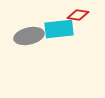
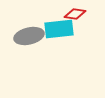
red diamond: moved 3 px left, 1 px up
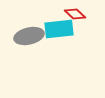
red diamond: rotated 35 degrees clockwise
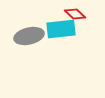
cyan rectangle: moved 2 px right
